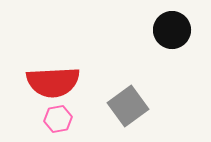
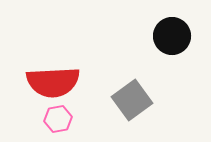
black circle: moved 6 px down
gray square: moved 4 px right, 6 px up
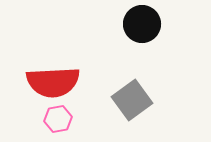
black circle: moved 30 px left, 12 px up
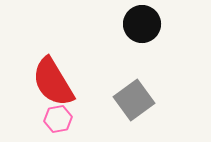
red semicircle: rotated 62 degrees clockwise
gray square: moved 2 px right
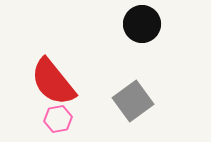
red semicircle: rotated 8 degrees counterclockwise
gray square: moved 1 px left, 1 px down
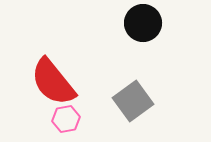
black circle: moved 1 px right, 1 px up
pink hexagon: moved 8 px right
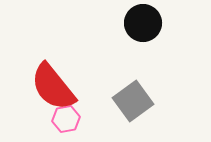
red semicircle: moved 5 px down
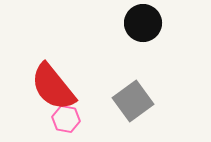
pink hexagon: rotated 20 degrees clockwise
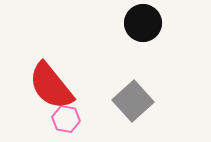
red semicircle: moved 2 px left, 1 px up
gray square: rotated 6 degrees counterclockwise
